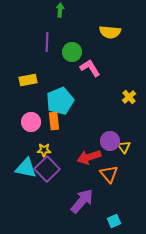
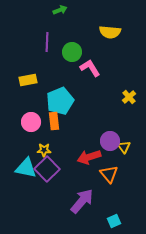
green arrow: rotated 64 degrees clockwise
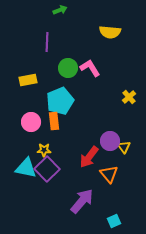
green circle: moved 4 px left, 16 px down
red arrow: rotated 35 degrees counterclockwise
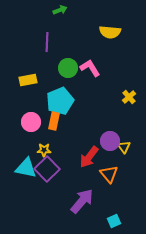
orange rectangle: rotated 18 degrees clockwise
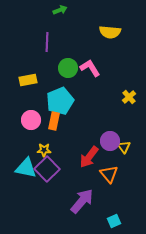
pink circle: moved 2 px up
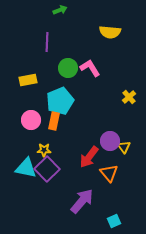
orange triangle: moved 1 px up
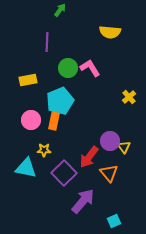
green arrow: rotated 32 degrees counterclockwise
purple square: moved 17 px right, 4 px down
purple arrow: moved 1 px right
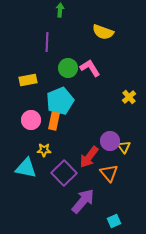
green arrow: rotated 32 degrees counterclockwise
yellow semicircle: moved 7 px left; rotated 15 degrees clockwise
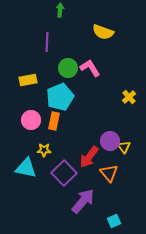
cyan pentagon: moved 4 px up
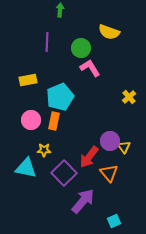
yellow semicircle: moved 6 px right
green circle: moved 13 px right, 20 px up
